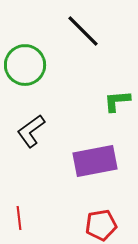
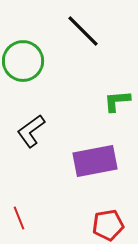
green circle: moved 2 px left, 4 px up
red line: rotated 15 degrees counterclockwise
red pentagon: moved 7 px right
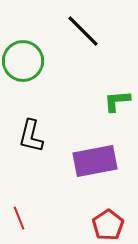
black L-shape: moved 5 px down; rotated 40 degrees counterclockwise
red pentagon: rotated 24 degrees counterclockwise
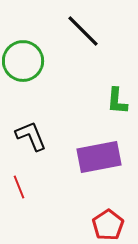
green L-shape: rotated 80 degrees counterclockwise
black L-shape: rotated 144 degrees clockwise
purple rectangle: moved 4 px right, 4 px up
red line: moved 31 px up
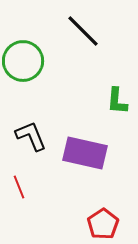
purple rectangle: moved 14 px left, 4 px up; rotated 24 degrees clockwise
red pentagon: moved 5 px left, 1 px up
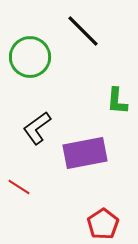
green circle: moved 7 px right, 4 px up
black L-shape: moved 6 px right, 8 px up; rotated 104 degrees counterclockwise
purple rectangle: rotated 24 degrees counterclockwise
red line: rotated 35 degrees counterclockwise
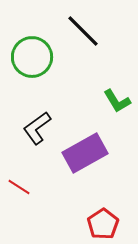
green circle: moved 2 px right
green L-shape: rotated 36 degrees counterclockwise
purple rectangle: rotated 18 degrees counterclockwise
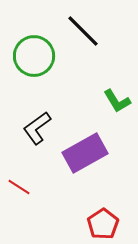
green circle: moved 2 px right, 1 px up
